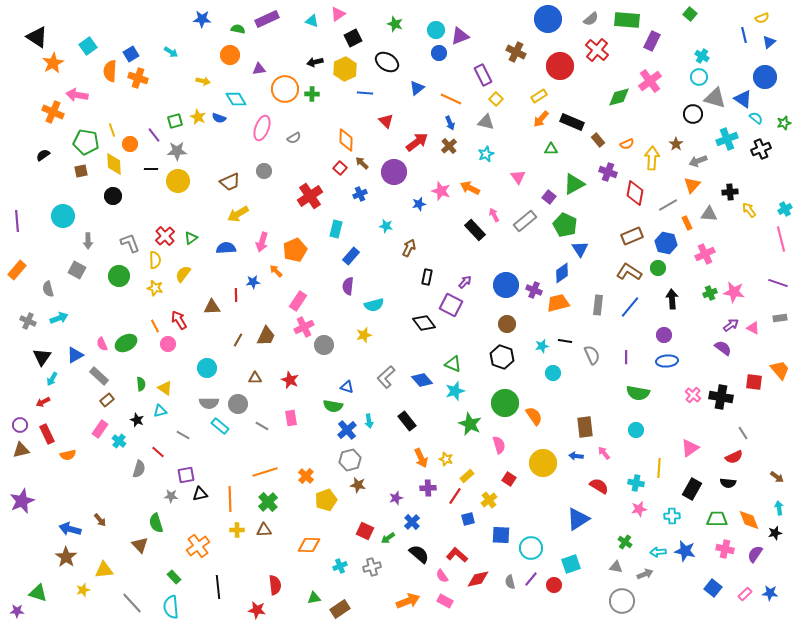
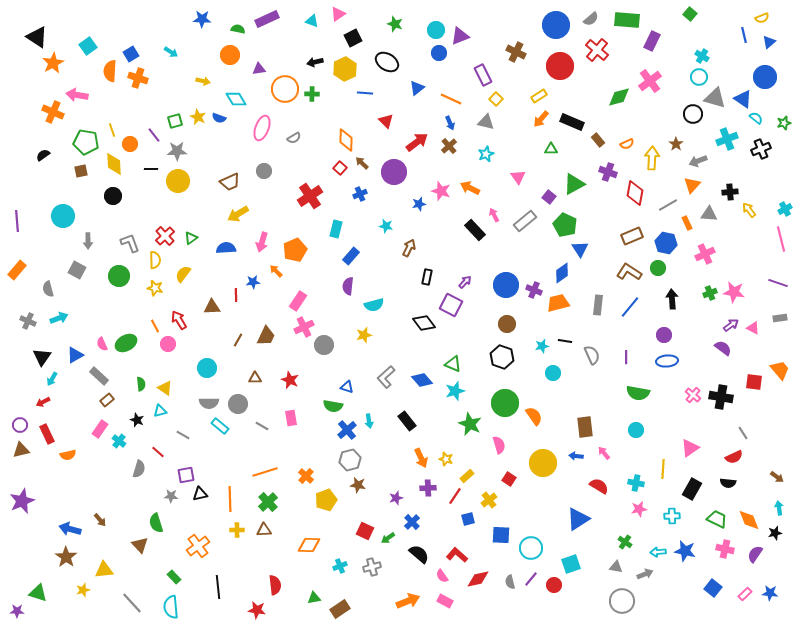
blue circle at (548, 19): moved 8 px right, 6 px down
yellow line at (659, 468): moved 4 px right, 1 px down
green trapezoid at (717, 519): rotated 25 degrees clockwise
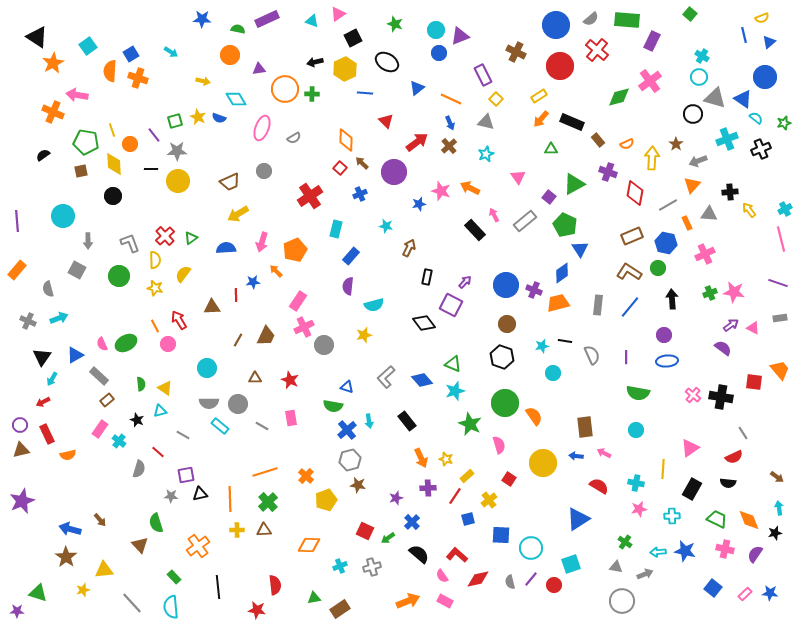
pink arrow at (604, 453): rotated 24 degrees counterclockwise
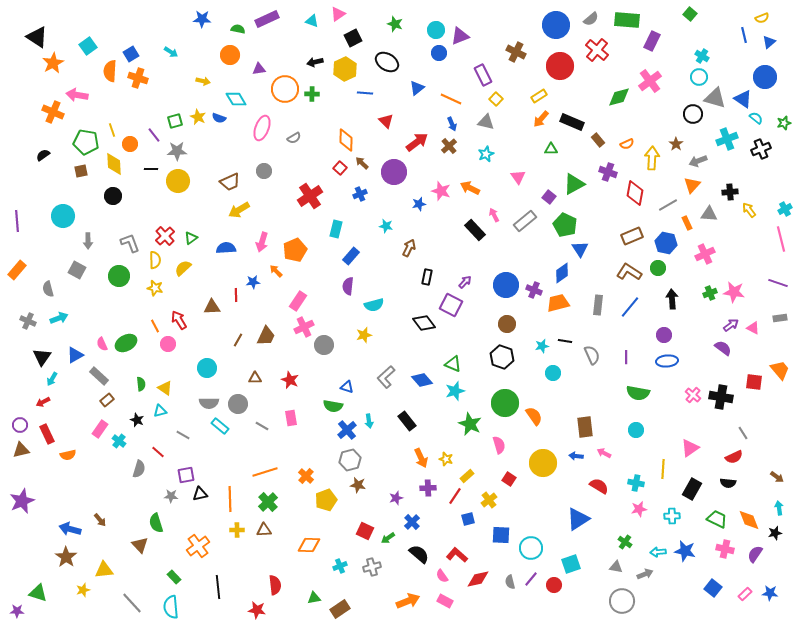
blue arrow at (450, 123): moved 2 px right, 1 px down
yellow arrow at (238, 214): moved 1 px right, 4 px up
yellow semicircle at (183, 274): moved 6 px up; rotated 12 degrees clockwise
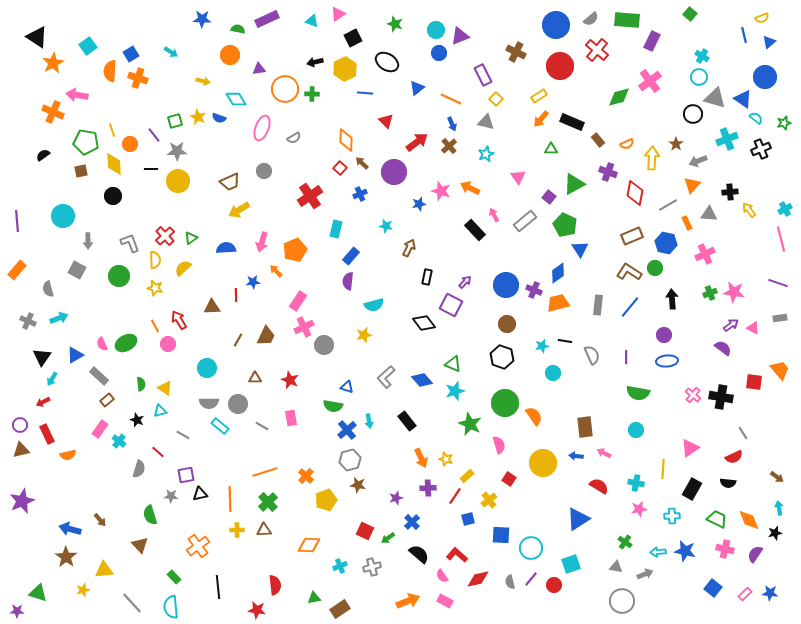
green circle at (658, 268): moved 3 px left
blue diamond at (562, 273): moved 4 px left
purple semicircle at (348, 286): moved 5 px up
green semicircle at (156, 523): moved 6 px left, 8 px up
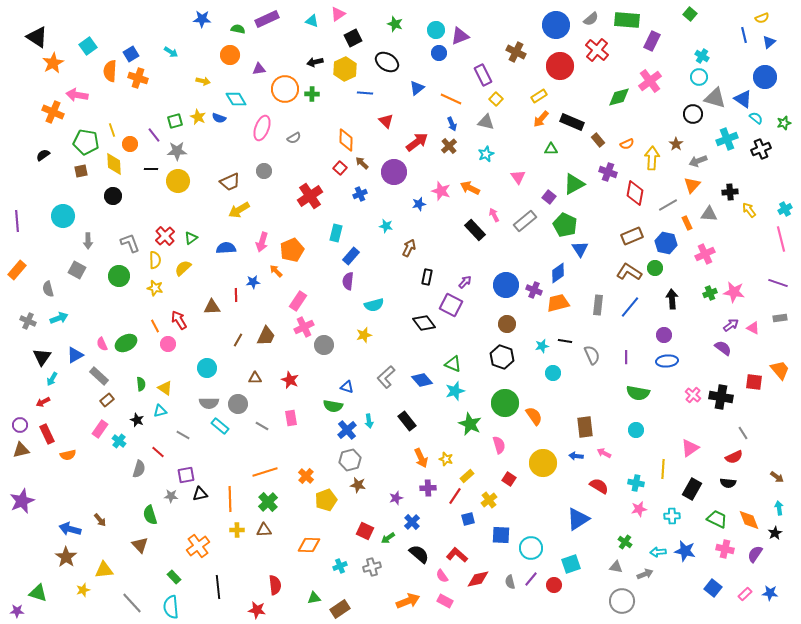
cyan rectangle at (336, 229): moved 4 px down
orange pentagon at (295, 250): moved 3 px left
black star at (775, 533): rotated 16 degrees counterclockwise
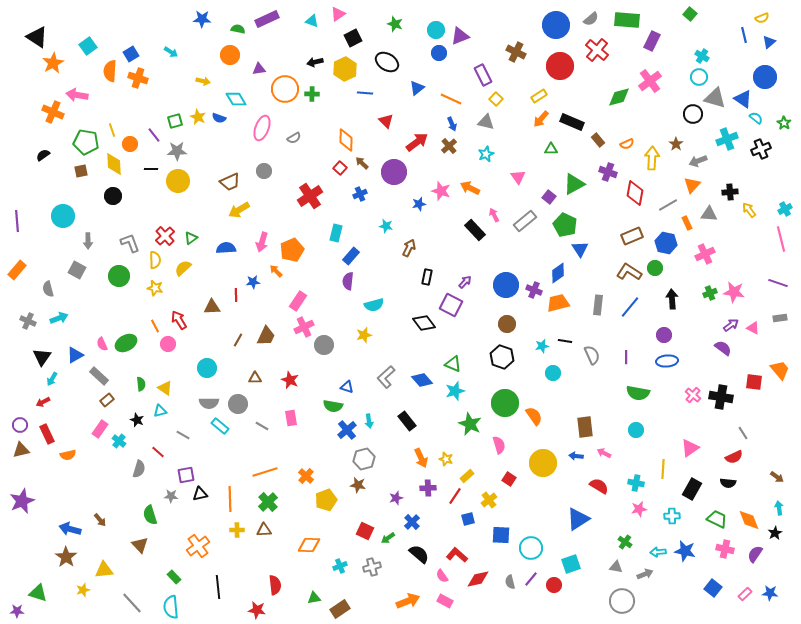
green star at (784, 123): rotated 24 degrees counterclockwise
gray hexagon at (350, 460): moved 14 px right, 1 px up
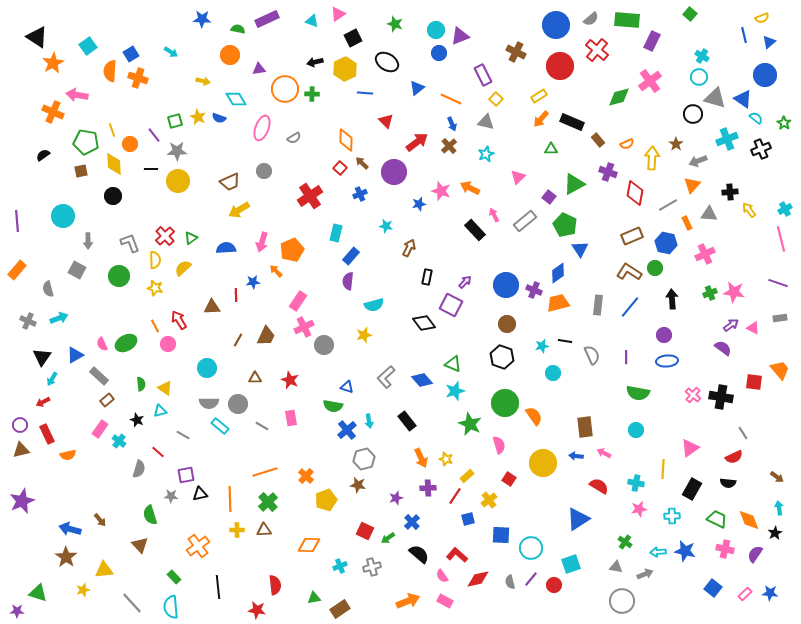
blue circle at (765, 77): moved 2 px up
pink triangle at (518, 177): rotated 21 degrees clockwise
